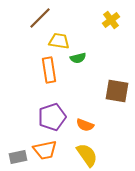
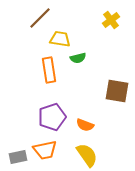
yellow trapezoid: moved 1 px right, 2 px up
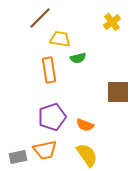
yellow cross: moved 1 px right, 2 px down
brown square: moved 1 px right, 1 px down; rotated 10 degrees counterclockwise
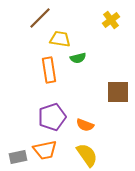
yellow cross: moved 1 px left, 2 px up
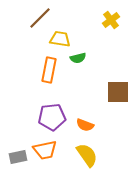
orange rectangle: rotated 20 degrees clockwise
purple pentagon: rotated 12 degrees clockwise
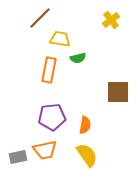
orange semicircle: rotated 102 degrees counterclockwise
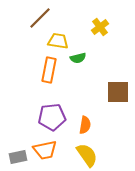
yellow cross: moved 11 px left, 7 px down
yellow trapezoid: moved 2 px left, 2 px down
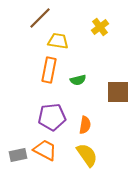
green semicircle: moved 22 px down
orange trapezoid: rotated 140 degrees counterclockwise
gray rectangle: moved 2 px up
